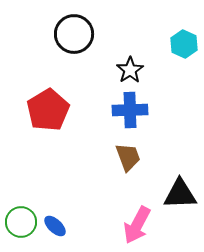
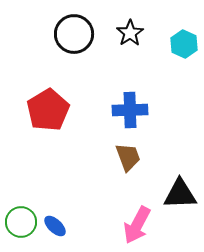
black star: moved 37 px up
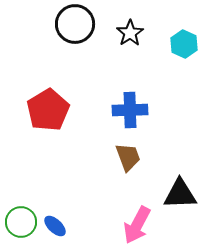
black circle: moved 1 px right, 10 px up
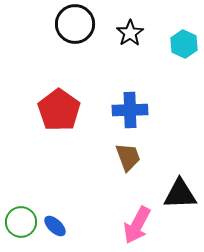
red pentagon: moved 11 px right; rotated 6 degrees counterclockwise
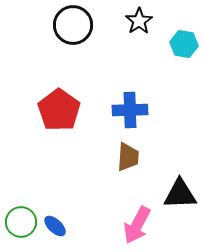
black circle: moved 2 px left, 1 px down
black star: moved 9 px right, 12 px up
cyan hexagon: rotated 16 degrees counterclockwise
brown trapezoid: rotated 24 degrees clockwise
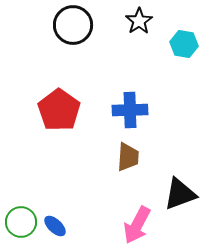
black triangle: rotated 18 degrees counterclockwise
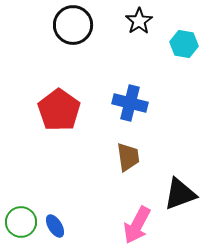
blue cross: moved 7 px up; rotated 16 degrees clockwise
brown trapezoid: rotated 12 degrees counterclockwise
blue ellipse: rotated 15 degrees clockwise
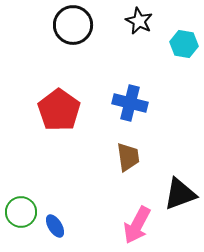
black star: rotated 12 degrees counterclockwise
green circle: moved 10 px up
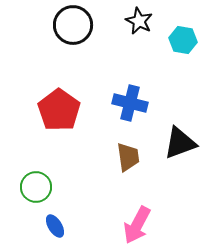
cyan hexagon: moved 1 px left, 4 px up
black triangle: moved 51 px up
green circle: moved 15 px right, 25 px up
